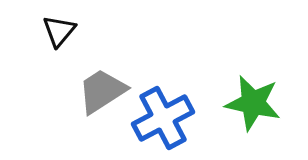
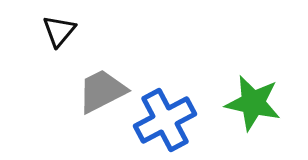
gray trapezoid: rotated 6 degrees clockwise
blue cross: moved 2 px right, 2 px down
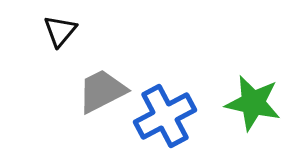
black triangle: moved 1 px right
blue cross: moved 4 px up
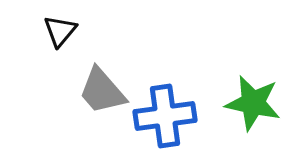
gray trapezoid: rotated 104 degrees counterclockwise
blue cross: rotated 20 degrees clockwise
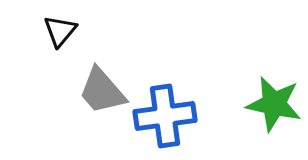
green star: moved 21 px right, 1 px down
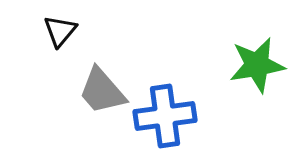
green star: moved 17 px left, 39 px up; rotated 22 degrees counterclockwise
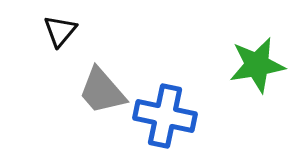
blue cross: rotated 20 degrees clockwise
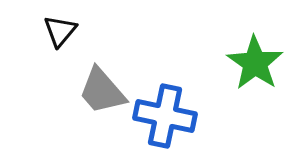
green star: moved 2 px left, 2 px up; rotated 28 degrees counterclockwise
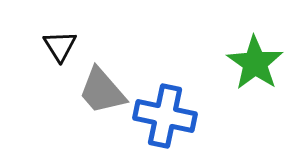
black triangle: moved 15 px down; rotated 12 degrees counterclockwise
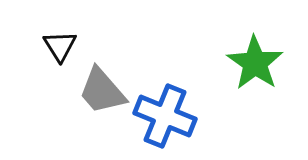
blue cross: rotated 10 degrees clockwise
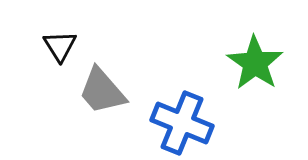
blue cross: moved 17 px right, 7 px down
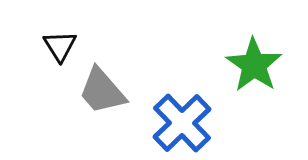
green star: moved 1 px left, 2 px down
blue cross: rotated 24 degrees clockwise
